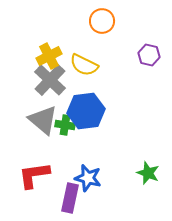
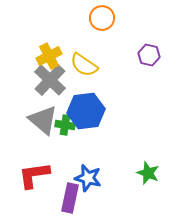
orange circle: moved 3 px up
yellow semicircle: rotated 8 degrees clockwise
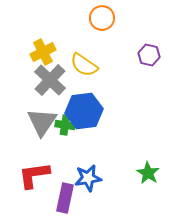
yellow cross: moved 6 px left, 4 px up
blue hexagon: moved 2 px left
gray triangle: moved 1 px left, 2 px down; rotated 24 degrees clockwise
green star: rotated 10 degrees clockwise
blue star: rotated 24 degrees counterclockwise
purple rectangle: moved 5 px left
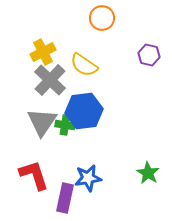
red L-shape: rotated 80 degrees clockwise
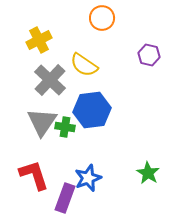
yellow cross: moved 4 px left, 12 px up
blue hexagon: moved 8 px right, 1 px up
green cross: moved 2 px down
blue star: rotated 12 degrees counterclockwise
purple rectangle: rotated 8 degrees clockwise
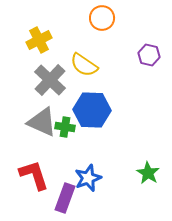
blue hexagon: rotated 9 degrees clockwise
gray triangle: rotated 40 degrees counterclockwise
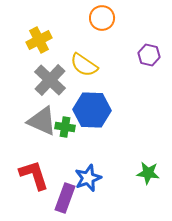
gray triangle: moved 1 px up
green star: rotated 25 degrees counterclockwise
